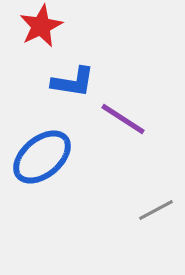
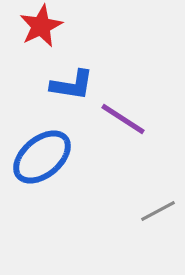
blue L-shape: moved 1 px left, 3 px down
gray line: moved 2 px right, 1 px down
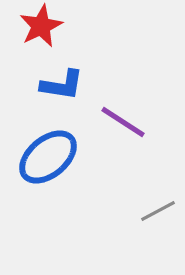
blue L-shape: moved 10 px left
purple line: moved 3 px down
blue ellipse: moved 6 px right
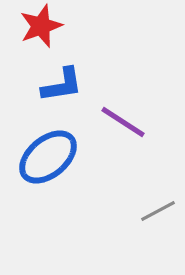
red star: rotated 6 degrees clockwise
blue L-shape: rotated 18 degrees counterclockwise
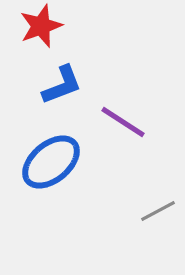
blue L-shape: rotated 12 degrees counterclockwise
blue ellipse: moved 3 px right, 5 px down
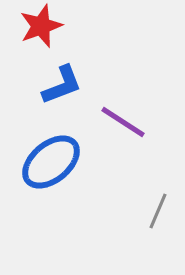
gray line: rotated 39 degrees counterclockwise
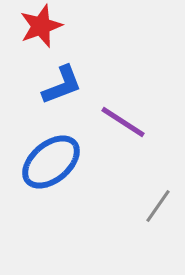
gray line: moved 5 px up; rotated 12 degrees clockwise
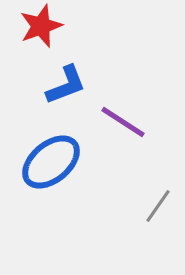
blue L-shape: moved 4 px right
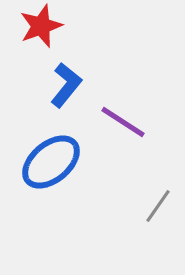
blue L-shape: rotated 30 degrees counterclockwise
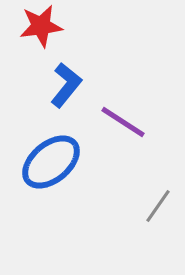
red star: rotated 12 degrees clockwise
